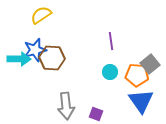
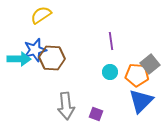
blue triangle: rotated 20 degrees clockwise
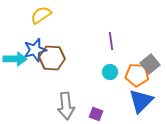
cyan arrow: moved 4 px left
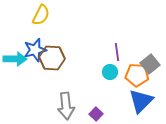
yellow semicircle: rotated 150 degrees clockwise
purple line: moved 6 px right, 11 px down
purple square: rotated 24 degrees clockwise
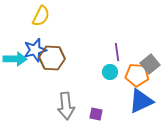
yellow semicircle: moved 1 px down
blue triangle: rotated 20 degrees clockwise
purple square: rotated 32 degrees counterclockwise
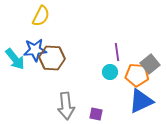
blue star: rotated 10 degrees clockwise
cyan arrow: rotated 50 degrees clockwise
